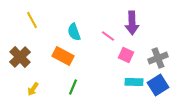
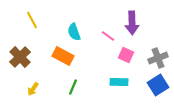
cyan rectangle: moved 15 px left
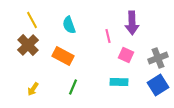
cyan semicircle: moved 5 px left, 7 px up
pink line: rotated 40 degrees clockwise
brown cross: moved 8 px right, 12 px up
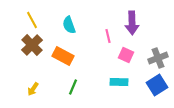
brown cross: moved 4 px right
blue square: moved 1 px left
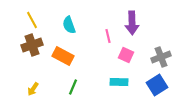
brown cross: rotated 25 degrees clockwise
gray cross: moved 3 px right, 1 px up
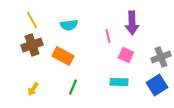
cyan semicircle: rotated 78 degrees counterclockwise
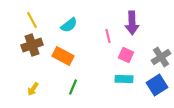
cyan semicircle: rotated 30 degrees counterclockwise
gray cross: rotated 12 degrees counterclockwise
cyan rectangle: moved 5 px right, 3 px up
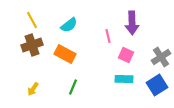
orange rectangle: moved 2 px right, 2 px up
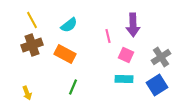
purple arrow: moved 1 px right, 2 px down
yellow arrow: moved 6 px left, 4 px down; rotated 56 degrees counterclockwise
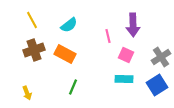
brown cross: moved 2 px right, 5 px down
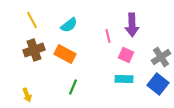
purple arrow: moved 1 px left
blue square: moved 1 px right, 1 px up; rotated 20 degrees counterclockwise
yellow arrow: moved 2 px down
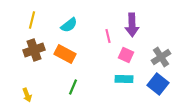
yellow line: rotated 42 degrees clockwise
